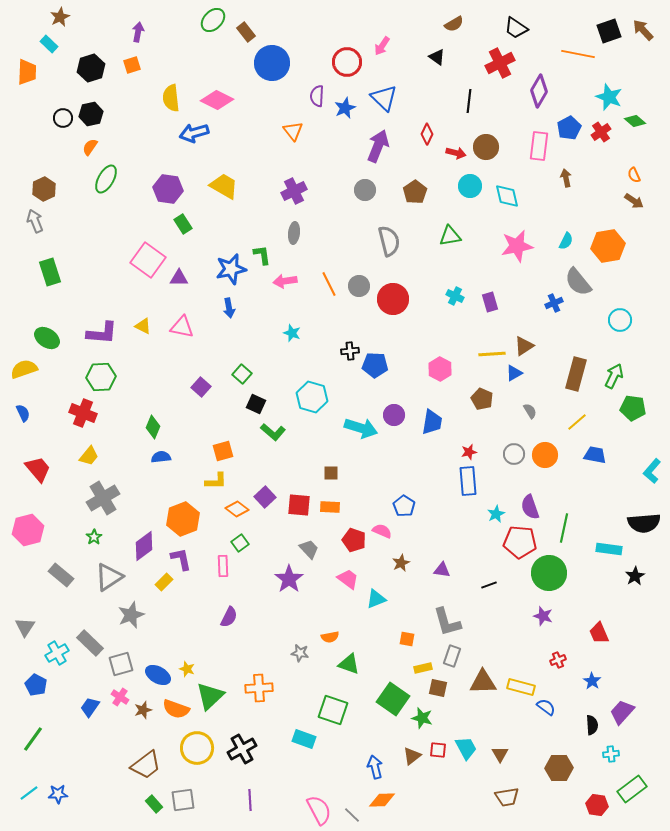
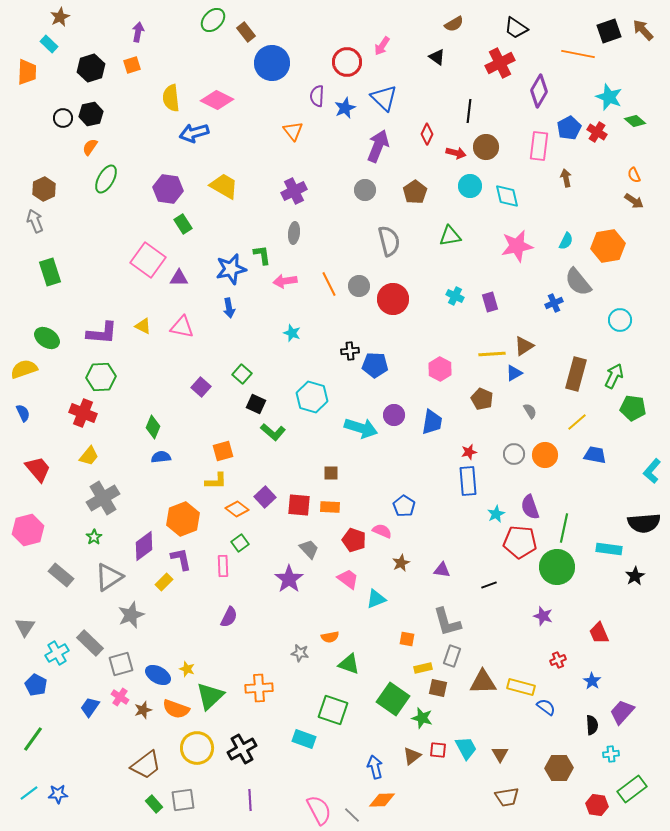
black line at (469, 101): moved 10 px down
red cross at (601, 132): moved 4 px left; rotated 24 degrees counterclockwise
green circle at (549, 573): moved 8 px right, 6 px up
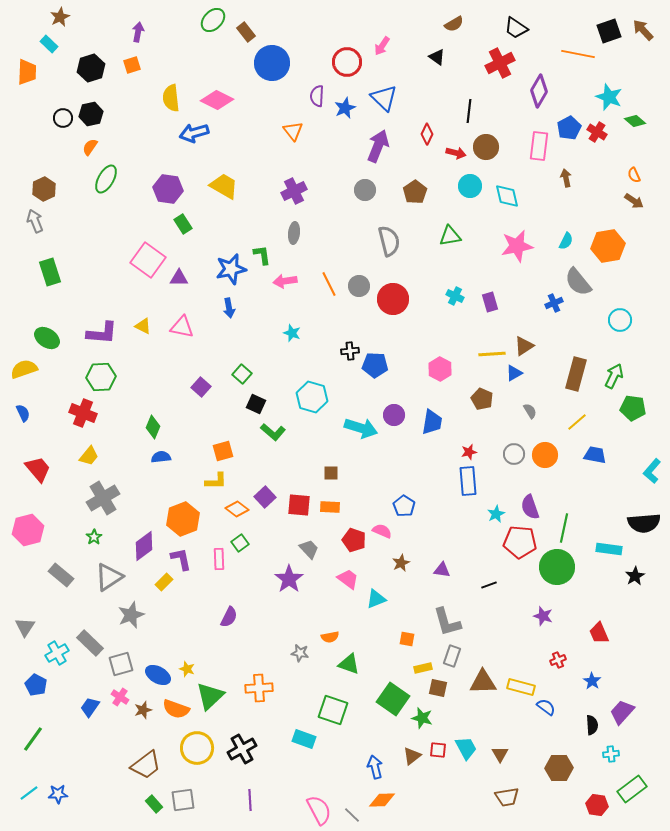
pink rectangle at (223, 566): moved 4 px left, 7 px up
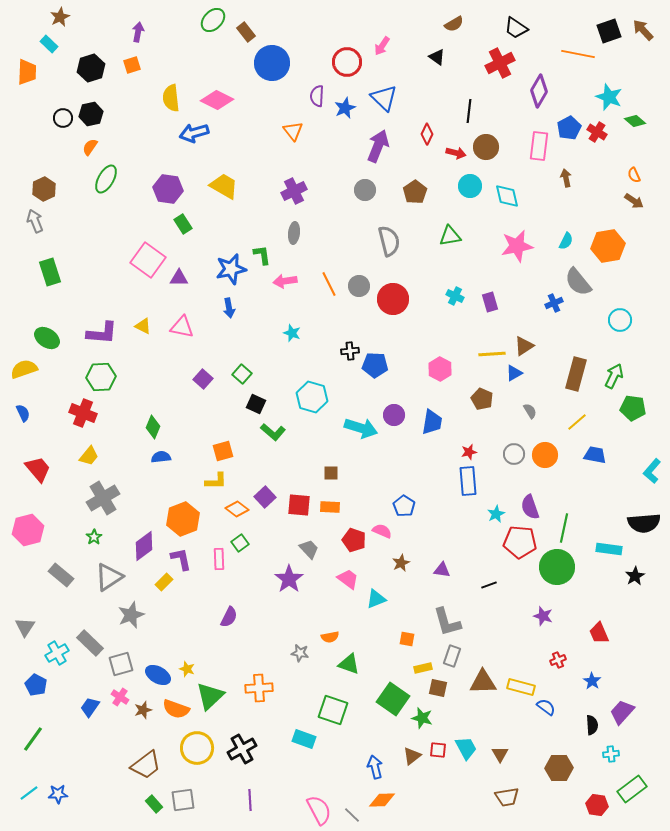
purple square at (201, 387): moved 2 px right, 8 px up
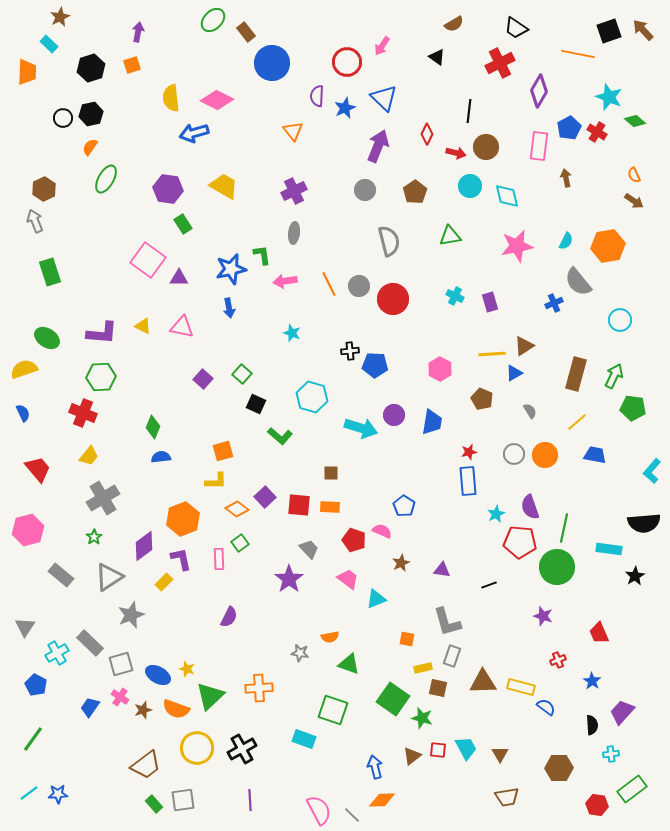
green L-shape at (273, 432): moved 7 px right, 4 px down
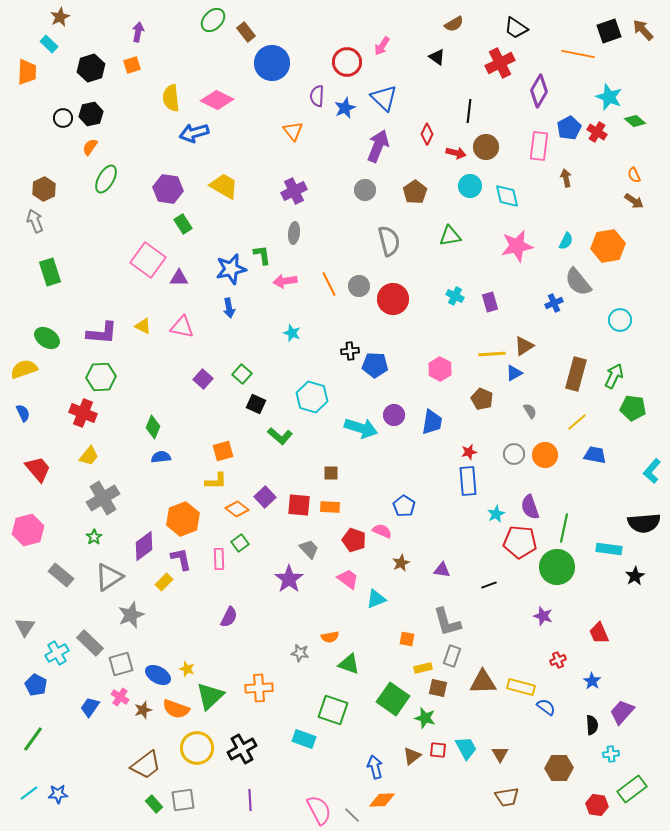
green star at (422, 718): moved 3 px right
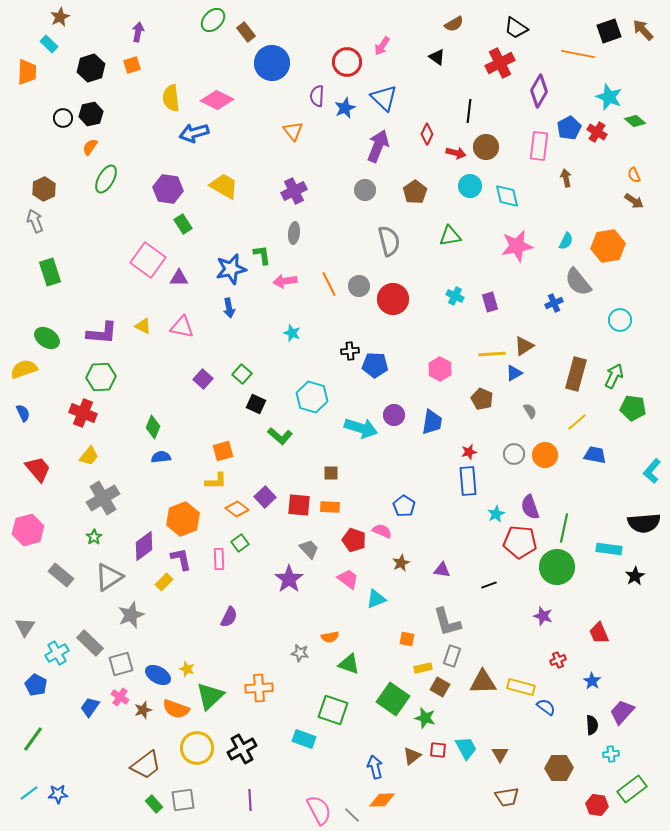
brown square at (438, 688): moved 2 px right, 1 px up; rotated 18 degrees clockwise
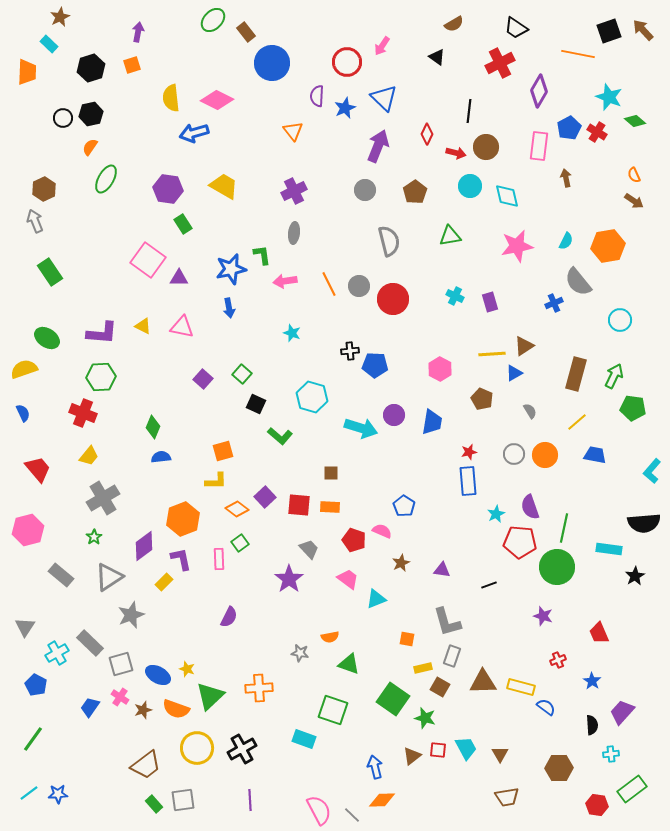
green rectangle at (50, 272): rotated 16 degrees counterclockwise
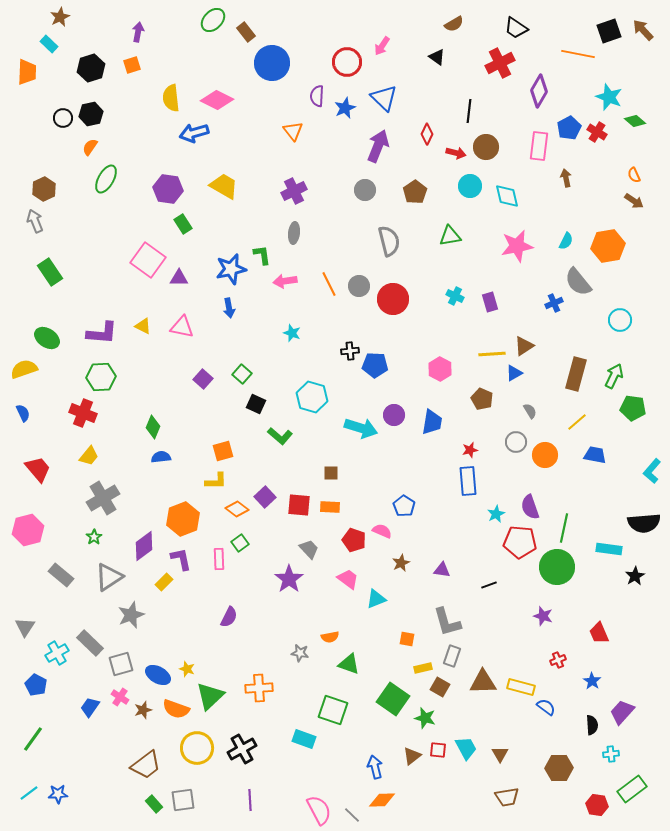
red star at (469, 452): moved 1 px right, 2 px up
gray circle at (514, 454): moved 2 px right, 12 px up
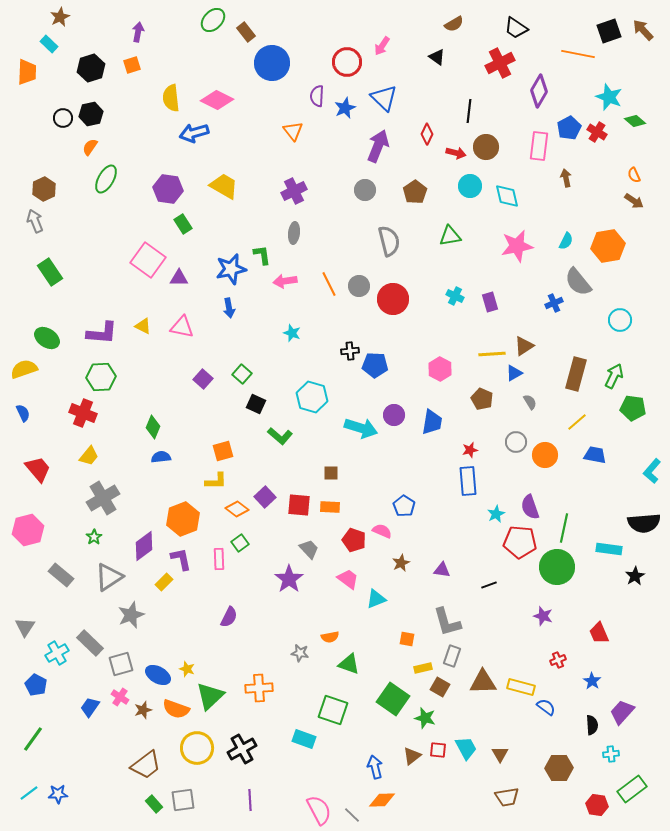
gray semicircle at (530, 411): moved 9 px up
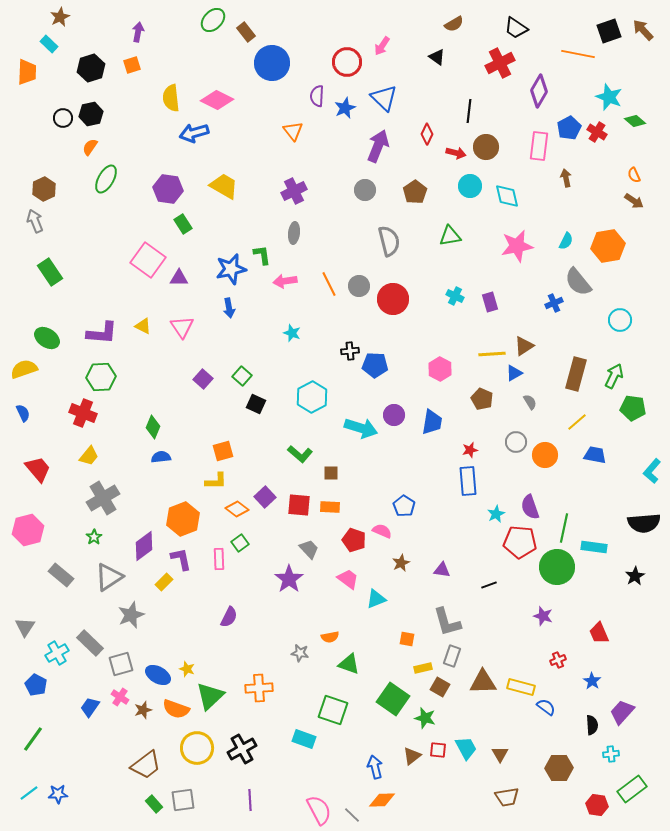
pink triangle at (182, 327): rotated 45 degrees clockwise
green square at (242, 374): moved 2 px down
cyan hexagon at (312, 397): rotated 16 degrees clockwise
green L-shape at (280, 436): moved 20 px right, 18 px down
cyan rectangle at (609, 549): moved 15 px left, 2 px up
